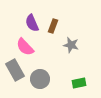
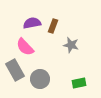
purple semicircle: rotated 102 degrees clockwise
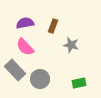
purple semicircle: moved 7 px left
gray rectangle: rotated 15 degrees counterclockwise
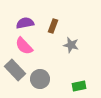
pink semicircle: moved 1 px left, 1 px up
green rectangle: moved 3 px down
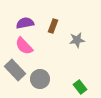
gray star: moved 6 px right, 5 px up; rotated 21 degrees counterclockwise
green rectangle: moved 1 px right, 1 px down; rotated 64 degrees clockwise
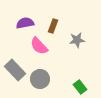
pink semicircle: moved 15 px right
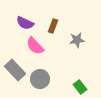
purple semicircle: rotated 144 degrees counterclockwise
pink semicircle: moved 4 px left
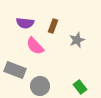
purple semicircle: rotated 18 degrees counterclockwise
gray star: rotated 14 degrees counterclockwise
gray rectangle: rotated 25 degrees counterclockwise
gray circle: moved 7 px down
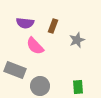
green rectangle: moved 2 px left; rotated 32 degrees clockwise
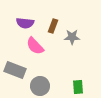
gray star: moved 5 px left, 3 px up; rotated 21 degrees clockwise
